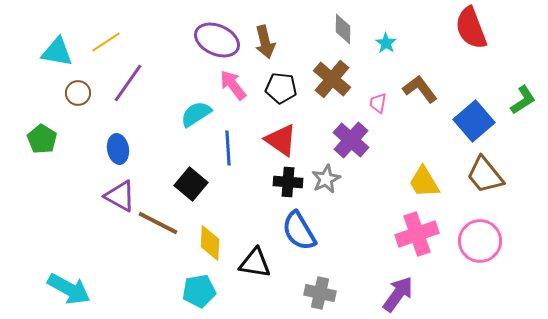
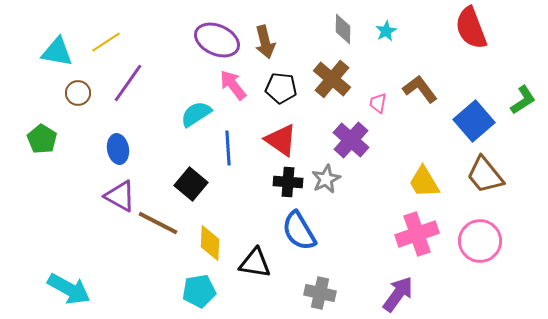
cyan star: moved 12 px up; rotated 10 degrees clockwise
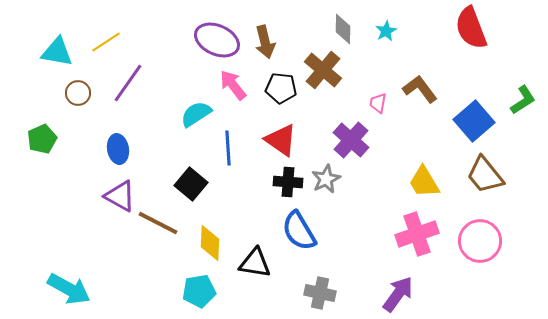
brown cross: moved 9 px left, 9 px up
green pentagon: rotated 16 degrees clockwise
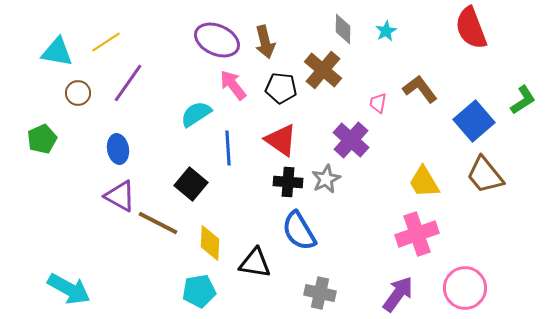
pink circle: moved 15 px left, 47 px down
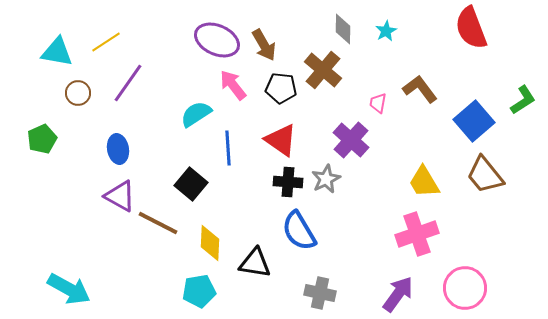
brown arrow: moved 1 px left, 3 px down; rotated 16 degrees counterclockwise
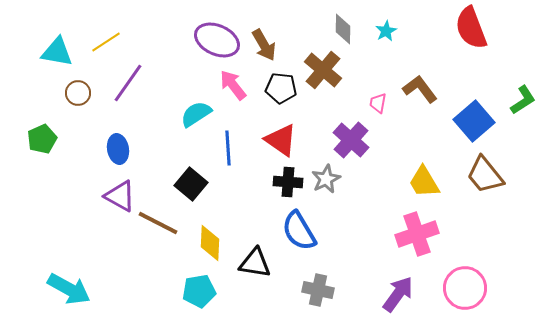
gray cross: moved 2 px left, 3 px up
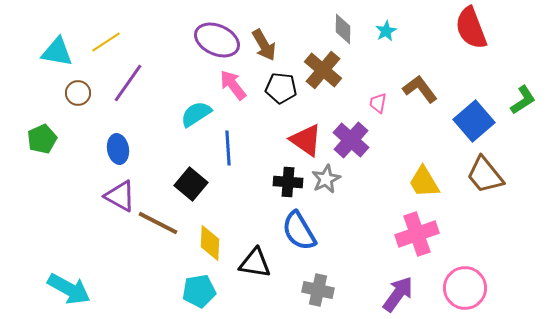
red triangle: moved 25 px right
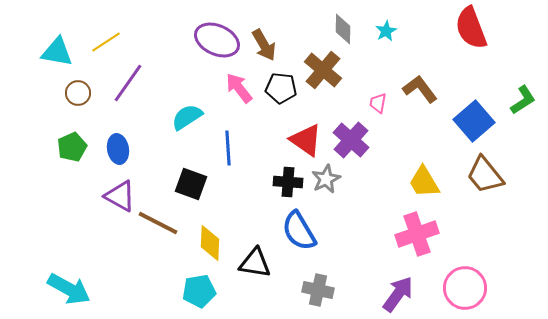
pink arrow: moved 6 px right, 3 px down
cyan semicircle: moved 9 px left, 3 px down
green pentagon: moved 30 px right, 8 px down
black square: rotated 20 degrees counterclockwise
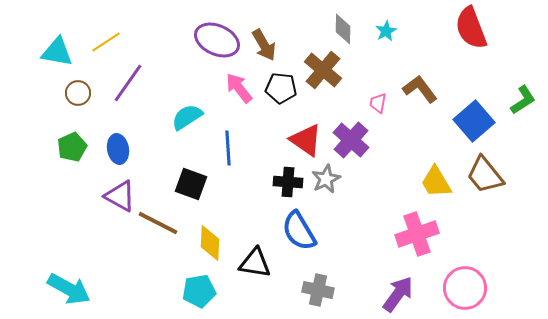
yellow trapezoid: moved 12 px right
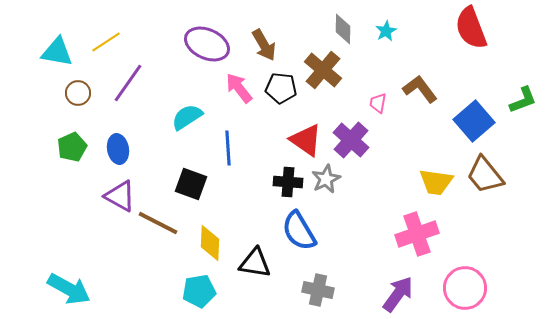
purple ellipse: moved 10 px left, 4 px down
green L-shape: rotated 12 degrees clockwise
yellow trapezoid: rotated 51 degrees counterclockwise
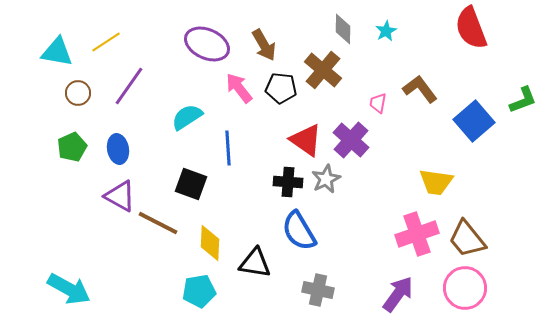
purple line: moved 1 px right, 3 px down
brown trapezoid: moved 18 px left, 64 px down
